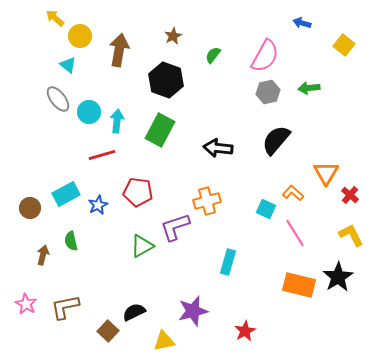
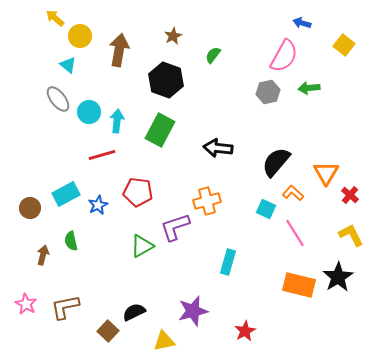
pink semicircle at (265, 56): moved 19 px right
black semicircle at (276, 140): moved 22 px down
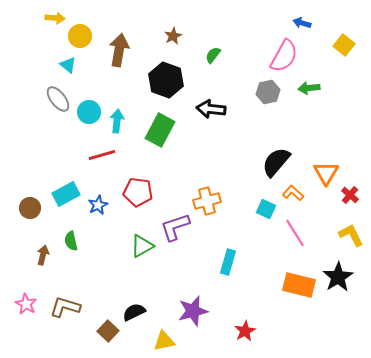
yellow arrow at (55, 18): rotated 144 degrees clockwise
black arrow at (218, 148): moved 7 px left, 39 px up
brown L-shape at (65, 307): rotated 28 degrees clockwise
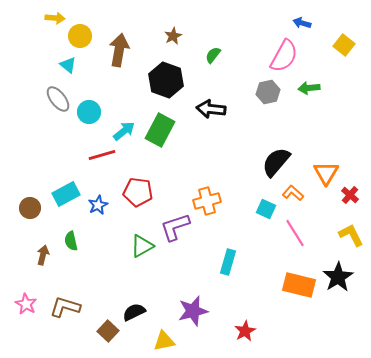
cyan arrow at (117, 121): moved 7 px right, 10 px down; rotated 45 degrees clockwise
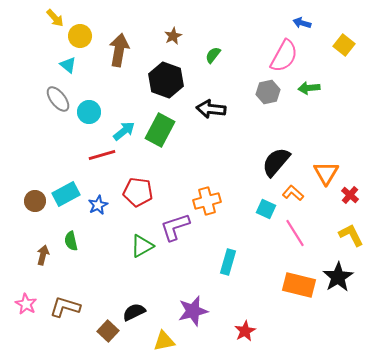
yellow arrow at (55, 18): rotated 42 degrees clockwise
brown circle at (30, 208): moved 5 px right, 7 px up
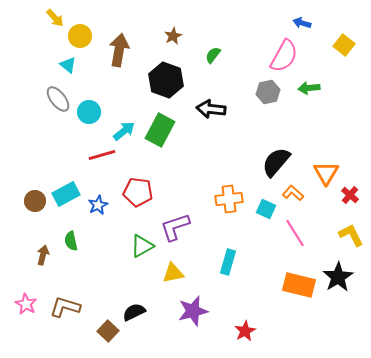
orange cross at (207, 201): moved 22 px right, 2 px up; rotated 8 degrees clockwise
yellow triangle at (164, 341): moved 9 px right, 68 px up
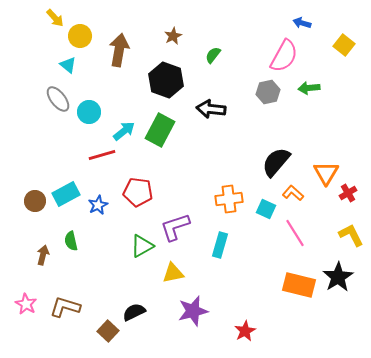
red cross at (350, 195): moved 2 px left, 2 px up; rotated 18 degrees clockwise
cyan rectangle at (228, 262): moved 8 px left, 17 px up
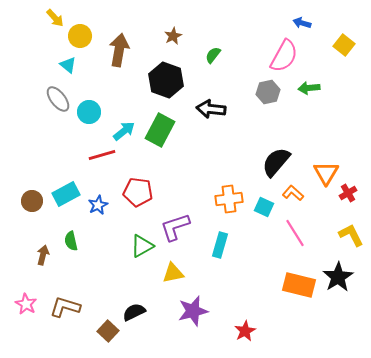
brown circle at (35, 201): moved 3 px left
cyan square at (266, 209): moved 2 px left, 2 px up
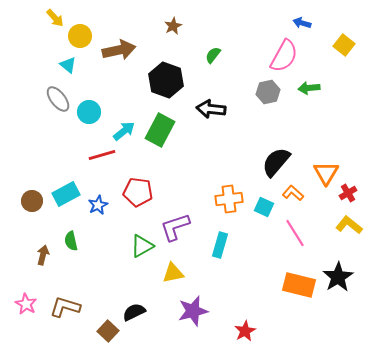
brown star at (173, 36): moved 10 px up
brown arrow at (119, 50): rotated 68 degrees clockwise
yellow L-shape at (351, 235): moved 2 px left, 10 px up; rotated 24 degrees counterclockwise
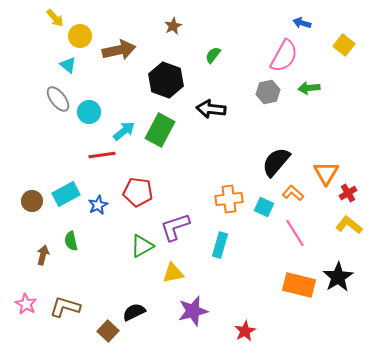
red line at (102, 155): rotated 8 degrees clockwise
